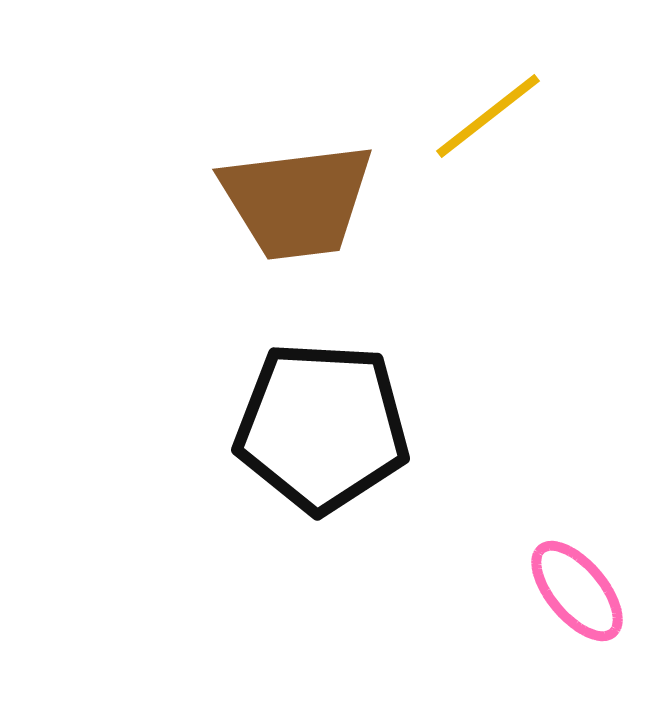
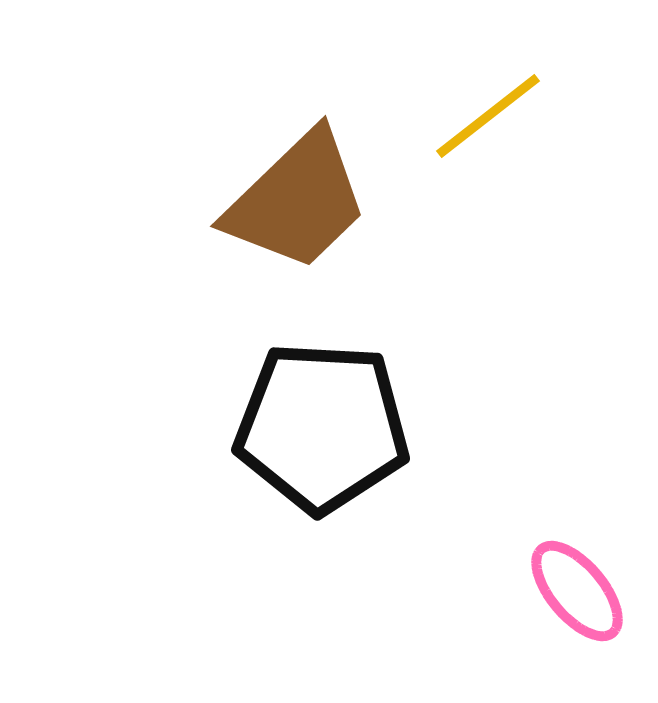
brown trapezoid: rotated 37 degrees counterclockwise
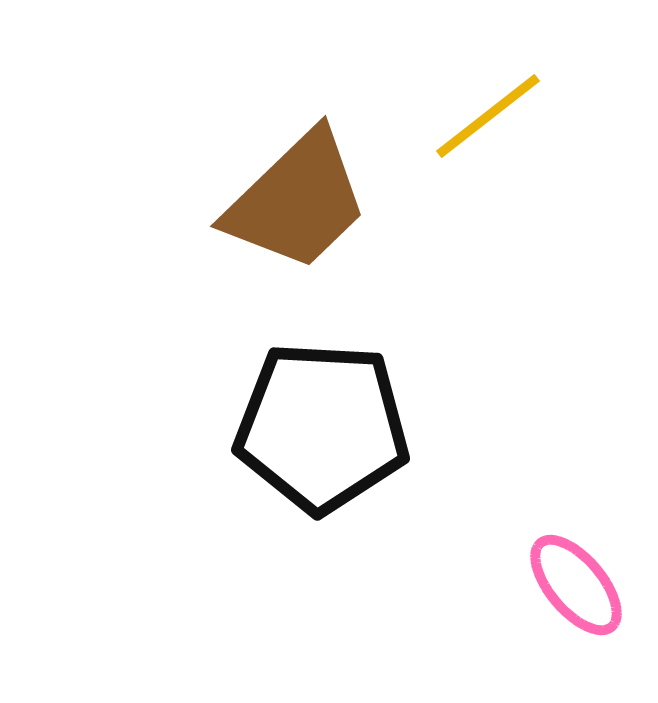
pink ellipse: moved 1 px left, 6 px up
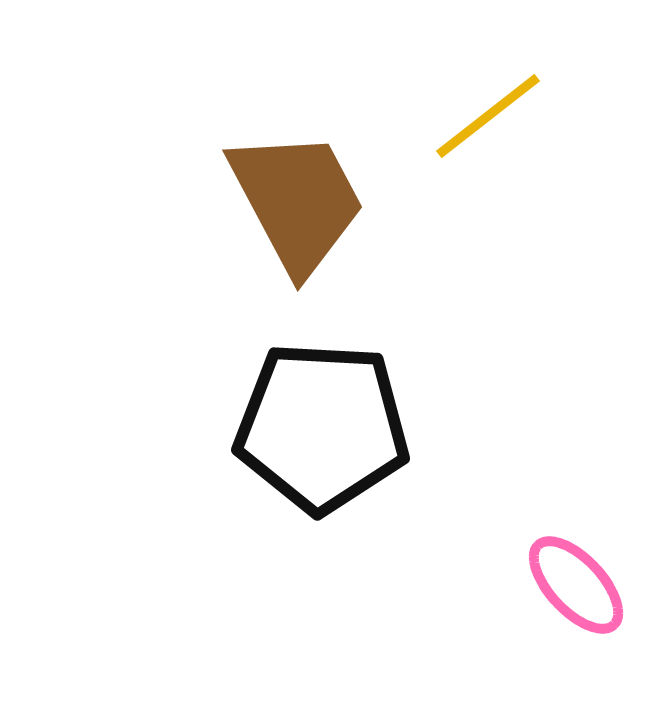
brown trapezoid: rotated 74 degrees counterclockwise
pink ellipse: rotated 3 degrees counterclockwise
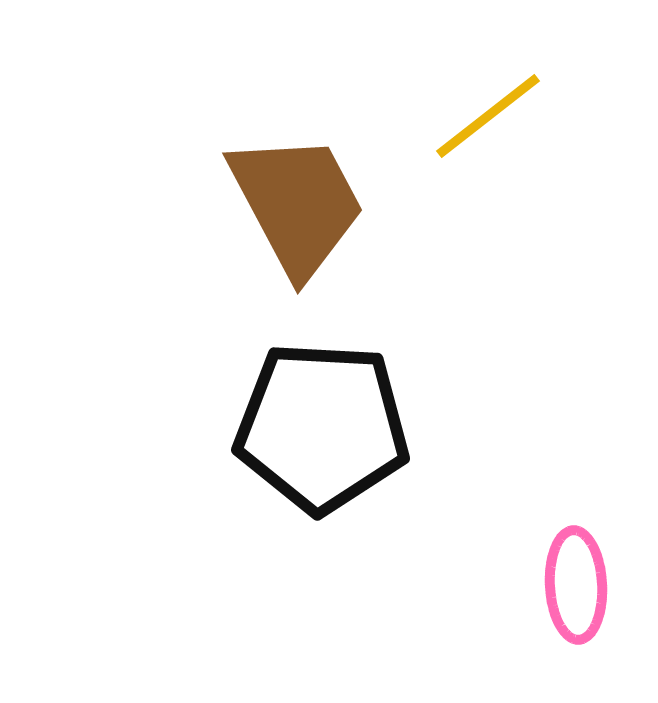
brown trapezoid: moved 3 px down
pink ellipse: rotated 40 degrees clockwise
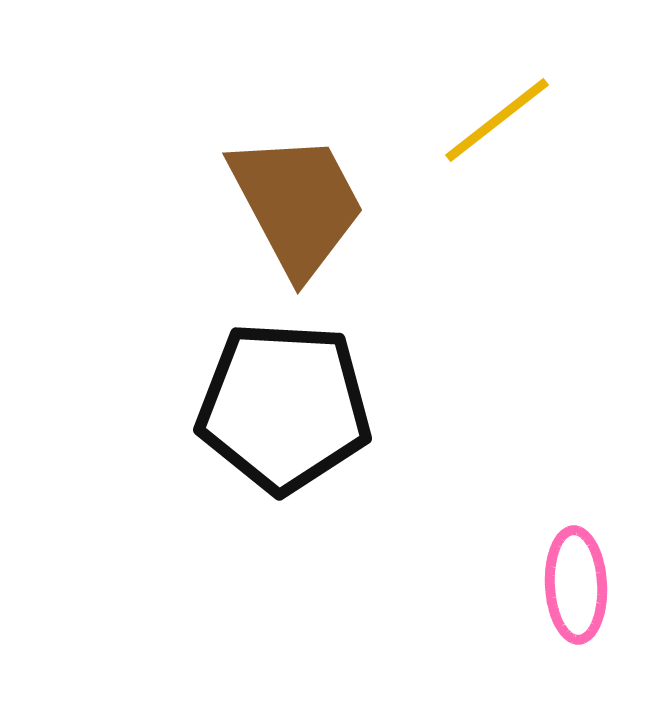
yellow line: moved 9 px right, 4 px down
black pentagon: moved 38 px left, 20 px up
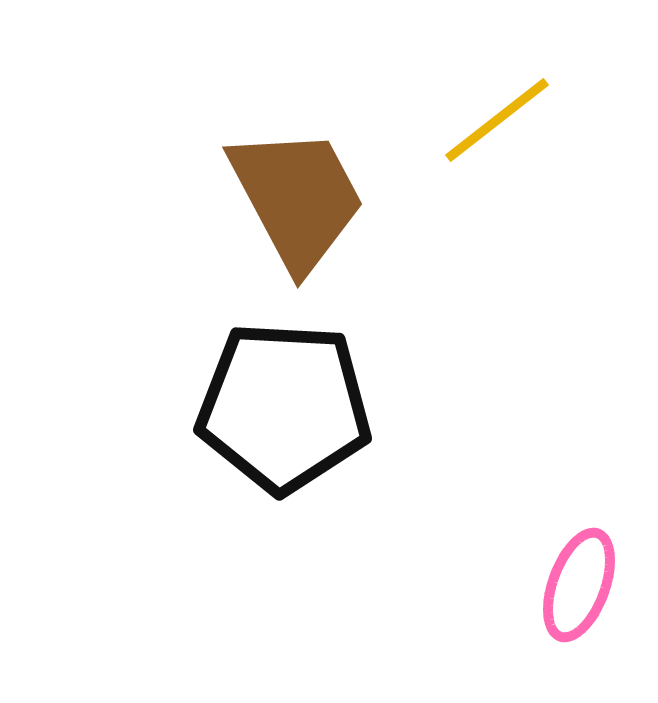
brown trapezoid: moved 6 px up
pink ellipse: moved 3 px right; rotated 23 degrees clockwise
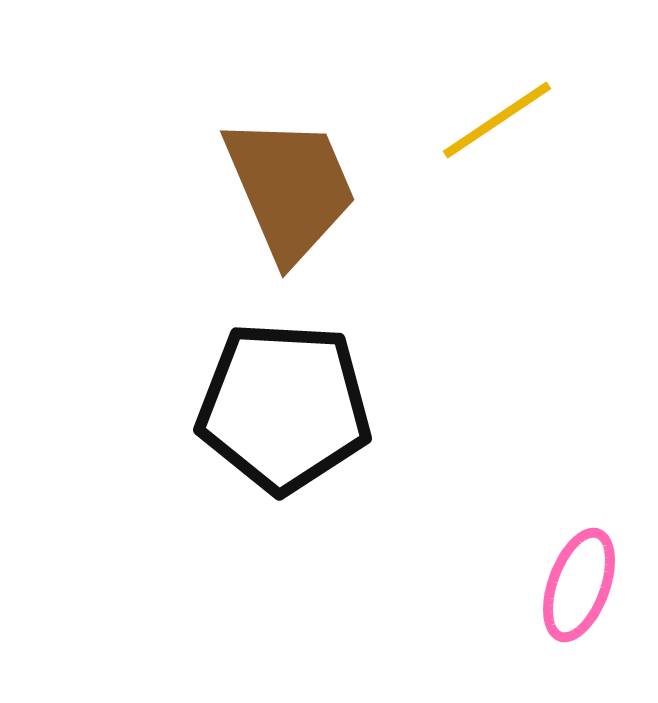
yellow line: rotated 4 degrees clockwise
brown trapezoid: moved 7 px left, 10 px up; rotated 5 degrees clockwise
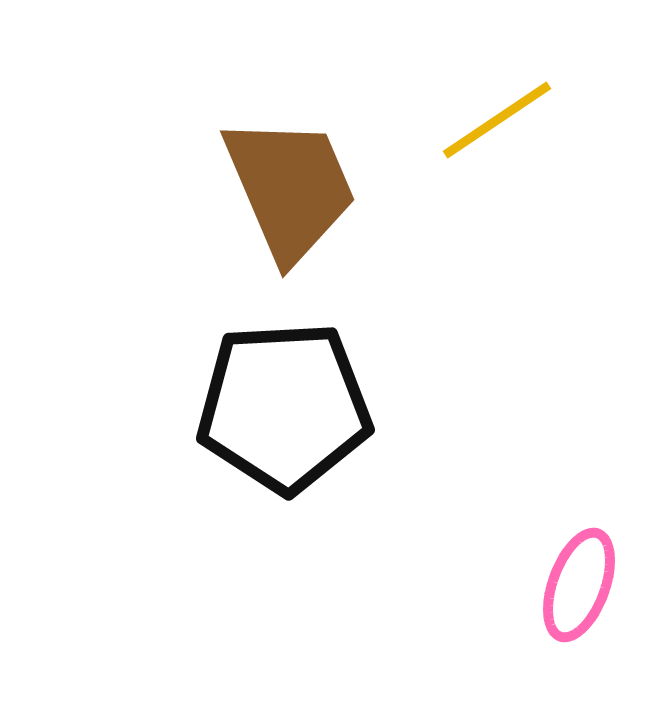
black pentagon: rotated 6 degrees counterclockwise
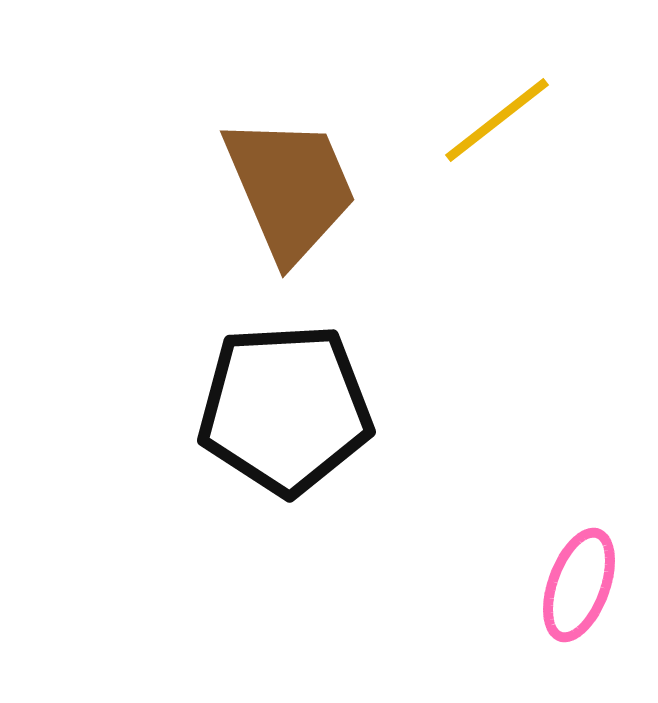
yellow line: rotated 4 degrees counterclockwise
black pentagon: moved 1 px right, 2 px down
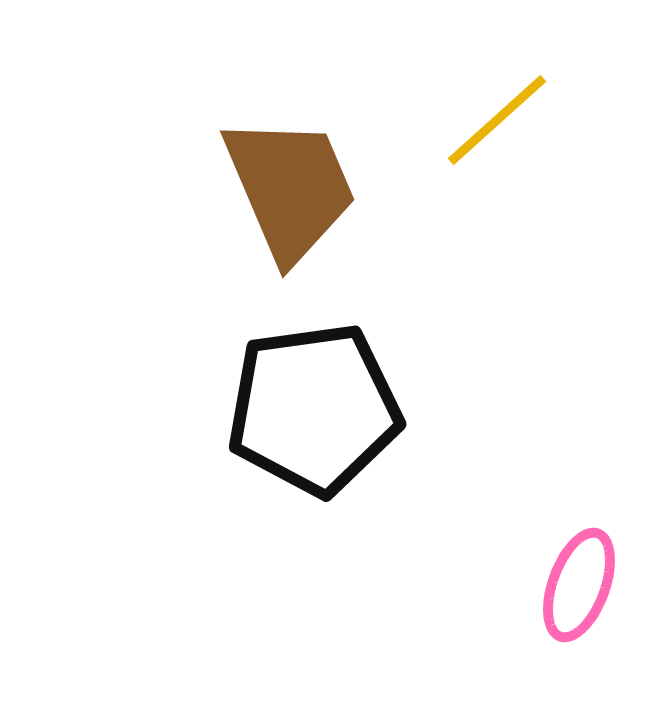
yellow line: rotated 4 degrees counterclockwise
black pentagon: moved 29 px right; rotated 5 degrees counterclockwise
